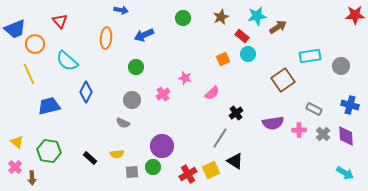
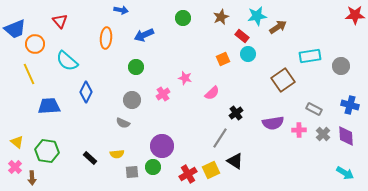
blue trapezoid at (49, 106): rotated 10 degrees clockwise
green hexagon at (49, 151): moved 2 px left
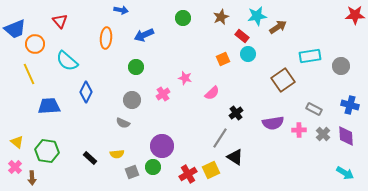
black triangle at (235, 161): moved 4 px up
gray square at (132, 172): rotated 16 degrees counterclockwise
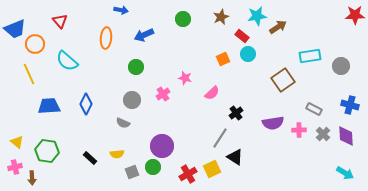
green circle at (183, 18): moved 1 px down
blue diamond at (86, 92): moved 12 px down
pink cross at (15, 167): rotated 32 degrees clockwise
yellow square at (211, 170): moved 1 px right, 1 px up
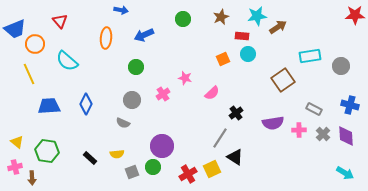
red rectangle at (242, 36): rotated 32 degrees counterclockwise
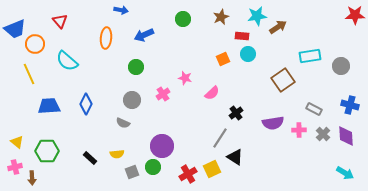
green hexagon at (47, 151): rotated 10 degrees counterclockwise
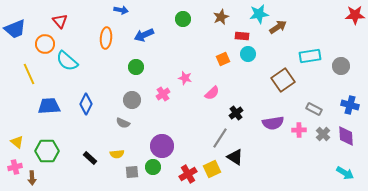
cyan star at (257, 16): moved 2 px right, 2 px up
orange circle at (35, 44): moved 10 px right
gray square at (132, 172): rotated 16 degrees clockwise
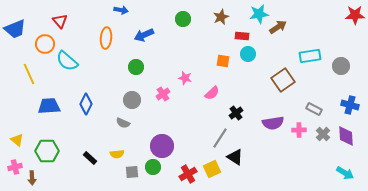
orange square at (223, 59): moved 2 px down; rotated 32 degrees clockwise
yellow triangle at (17, 142): moved 2 px up
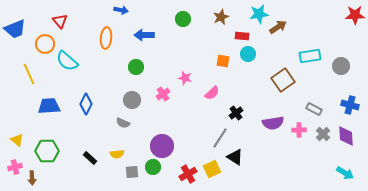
blue arrow at (144, 35): rotated 24 degrees clockwise
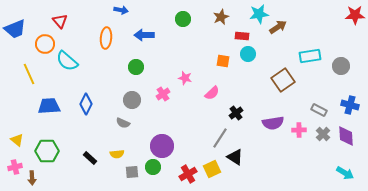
gray rectangle at (314, 109): moved 5 px right, 1 px down
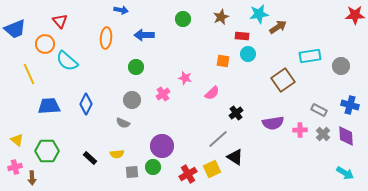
pink cross at (299, 130): moved 1 px right
gray line at (220, 138): moved 2 px left, 1 px down; rotated 15 degrees clockwise
